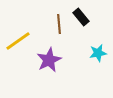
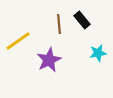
black rectangle: moved 1 px right, 3 px down
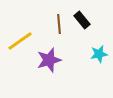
yellow line: moved 2 px right
cyan star: moved 1 px right, 1 px down
purple star: rotated 10 degrees clockwise
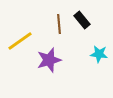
cyan star: rotated 18 degrees clockwise
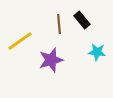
cyan star: moved 2 px left, 2 px up
purple star: moved 2 px right
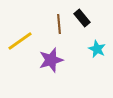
black rectangle: moved 2 px up
cyan star: moved 3 px up; rotated 18 degrees clockwise
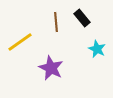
brown line: moved 3 px left, 2 px up
yellow line: moved 1 px down
purple star: moved 8 px down; rotated 30 degrees counterclockwise
